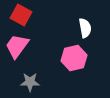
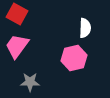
red square: moved 4 px left, 1 px up
white semicircle: rotated 12 degrees clockwise
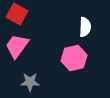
white semicircle: moved 1 px up
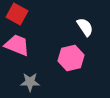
white semicircle: rotated 36 degrees counterclockwise
pink trapezoid: moved 1 px up; rotated 76 degrees clockwise
pink hexagon: moved 3 px left
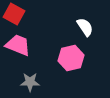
red square: moved 3 px left
pink trapezoid: moved 1 px right
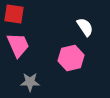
red square: rotated 20 degrees counterclockwise
pink trapezoid: rotated 44 degrees clockwise
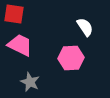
pink trapezoid: moved 2 px right; rotated 40 degrees counterclockwise
pink hexagon: rotated 10 degrees clockwise
gray star: rotated 24 degrees clockwise
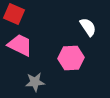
red square: rotated 15 degrees clockwise
white semicircle: moved 3 px right
gray star: moved 5 px right; rotated 30 degrees counterclockwise
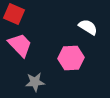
white semicircle: rotated 24 degrees counterclockwise
pink trapezoid: rotated 20 degrees clockwise
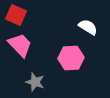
red square: moved 2 px right, 1 px down
gray star: rotated 24 degrees clockwise
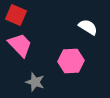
pink hexagon: moved 3 px down
